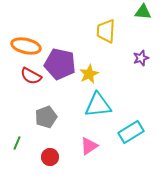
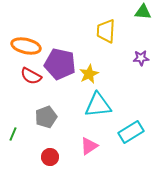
purple star: rotated 14 degrees clockwise
green line: moved 4 px left, 9 px up
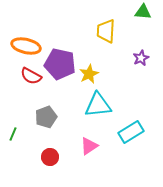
purple star: rotated 21 degrees counterclockwise
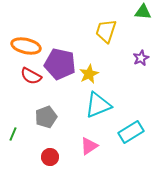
yellow trapezoid: rotated 15 degrees clockwise
cyan triangle: rotated 16 degrees counterclockwise
